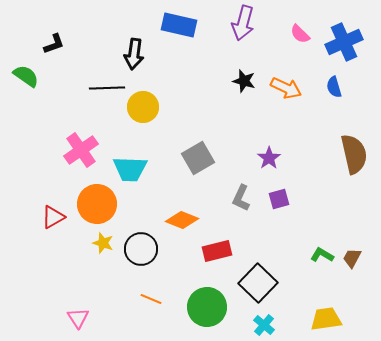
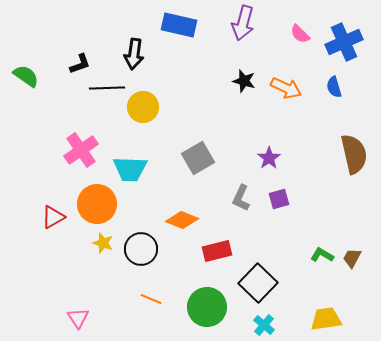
black L-shape: moved 26 px right, 20 px down
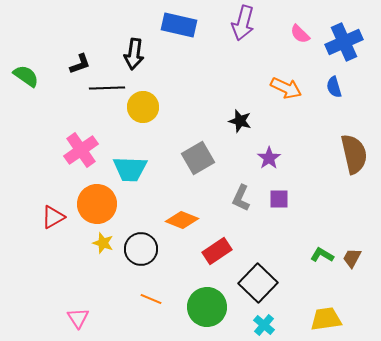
black star: moved 4 px left, 40 px down
purple square: rotated 15 degrees clockwise
red rectangle: rotated 20 degrees counterclockwise
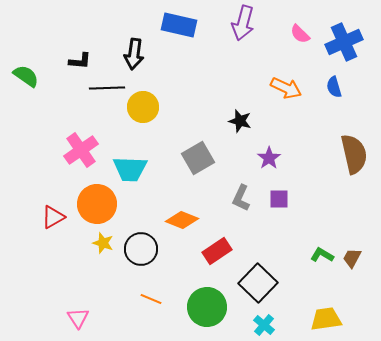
black L-shape: moved 3 px up; rotated 25 degrees clockwise
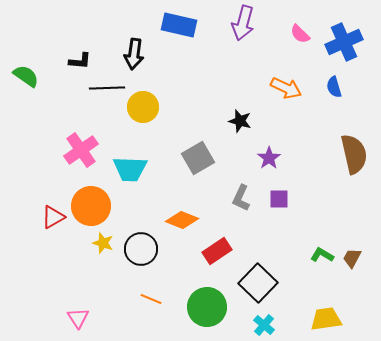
orange circle: moved 6 px left, 2 px down
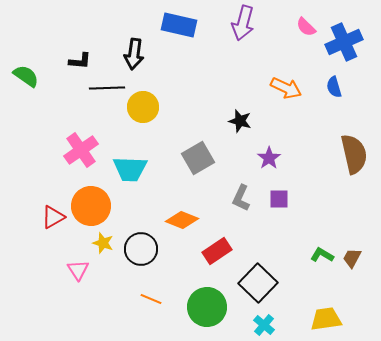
pink semicircle: moved 6 px right, 7 px up
pink triangle: moved 48 px up
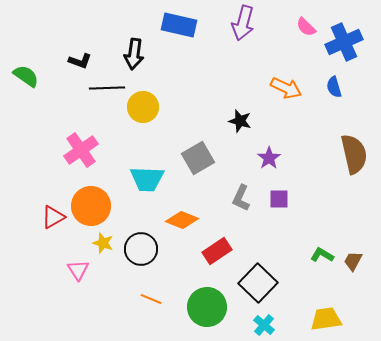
black L-shape: rotated 15 degrees clockwise
cyan trapezoid: moved 17 px right, 10 px down
brown trapezoid: moved 1 px right, 3 px down
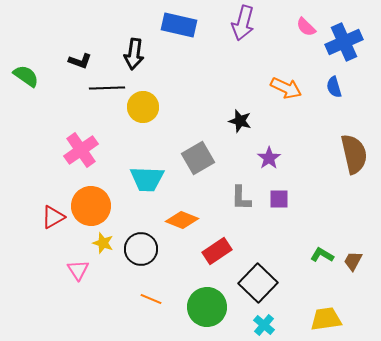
gray L-shape: rotated 24 degrees counterclockwise
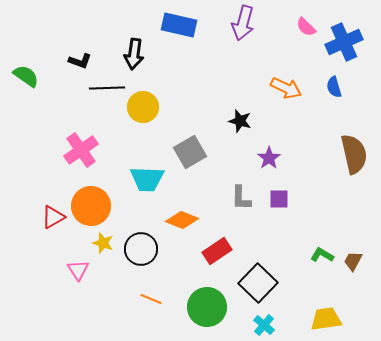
gray square: moved 8 px left, 6 px up
